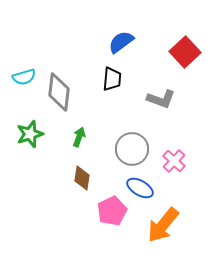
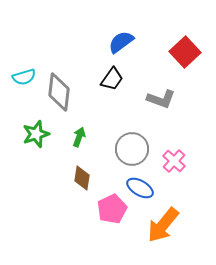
black trapezoid: rotated 30 degrees clockwise
green star: moved 6 px right
pink pentagon: moved 2 px up
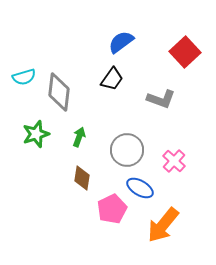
gray circle: moved 5 px left, 1 px down
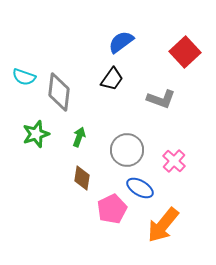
cyan semicircle: rotated 35 degrees clockwise
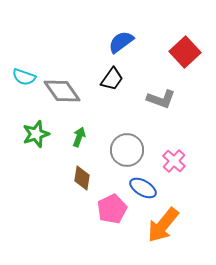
gray diamond: moved 3 px right, 1 px up; rotated 42 degrees counterclockwise
blue ellipse: moved 3 px right
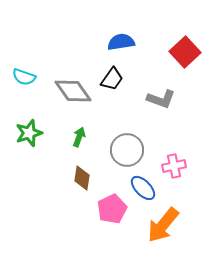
blue semicircle: rotated 28 degrees clockwise
gray diamond: moved 11 px right
green star: moved 7 px left, 1 px up
pink cross: moved 5 px down; rotated 35 degrees clockwise
blue ellipse: rotated 16 degrees clockwise
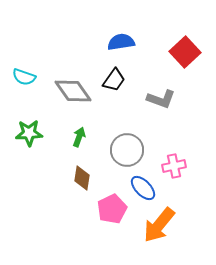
black trapezoid: moved 2 px right, 1 px down
green star: rotated 16 degrees clockwise
orange arrow: moved 4 px left
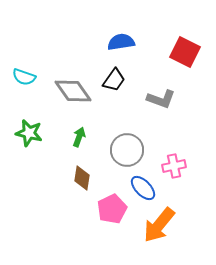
red square: rotated 20 degrees counterclockwise
green star: rotated 16 degrees clockwise
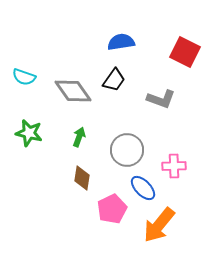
pink cross: rotated 10 degrees clockwise
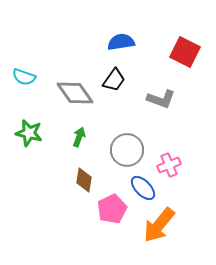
gray diamond: moved 2 px right, 2 px down
pink cross: moved 5 px left, 1 px up; rotated 20 degrees counterclockwise
brown diamond: moved 2 px right, 2 px down
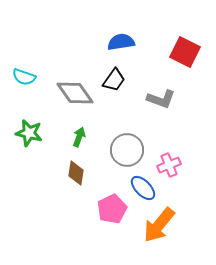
brown diamond: moved 8 px left, 7 px up
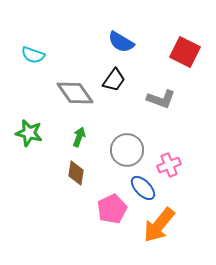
blue semicircle: rotated 140 degrees counterclockwise
cyan semicircle: moved 9 px right, 22 px up
